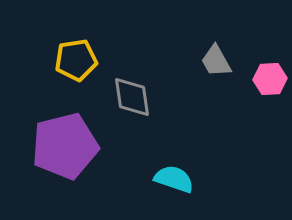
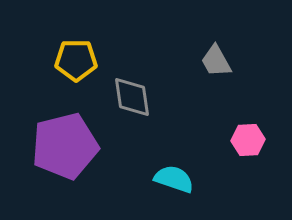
yellow pentagon: rotated 9 degrees clockwise
pink hexagon: moved 22 px left, 61 px down
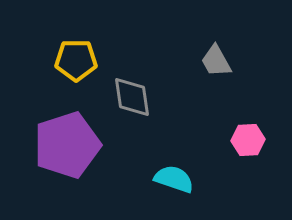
purple pentagon: moved 2 px right, 1 px up; rotated 4 degrees counterclockwise
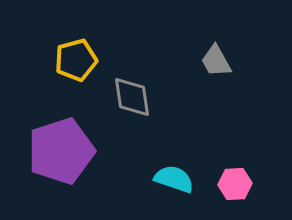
yellow pentagon: rotated 15 degrees counterclockwise
pink hexagon: moved 13 px left, 44 px down
purple pentagon: moved 6 px left, 6 px down
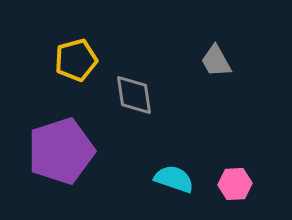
gray diamond: moved 2 px right, 2 px up
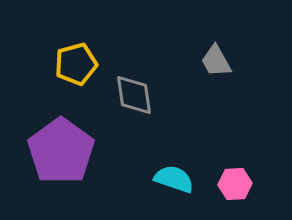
yellow pentagon: moved 4 px down
purple pentagon: rotated 18 degrees counterclockwise
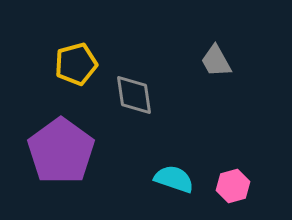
pink hexagon: moved 2 px left, 2 px down; rotated 12 degrees counterclockwise
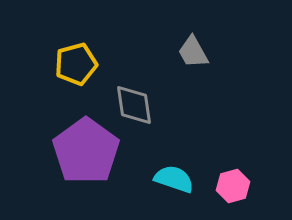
gray trapezoid: moved 23 px left, 9 px up
gray diamond: moved 10 px down
purple pentagon: moved 25 px right
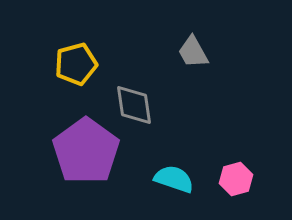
pink hexagon: moved 3 px right, 7 px up
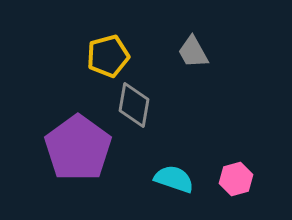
yellow pentagon: moved 32 px right, 8 px up
gray diamond: rotated 18 degrees clockwise
purple pentagon: moved 8 px left, 3 px up
